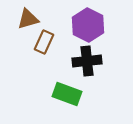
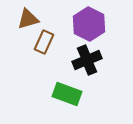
purple hexagon: moved 1 px right, 1 px up
black cross: moved 1 px up; rotated 16 degrees counterclockwise
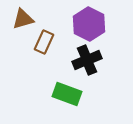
brown triangle: moved 5 px left
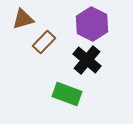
purple hexagon: moved 3 px right
brown rectangle: rotated 20 degrees clockwise
black cross: rotated 28 degrees counterclockwise
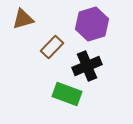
purple hexagon: rotated 16 degrees clockwise
brown rectangle: moved 8 px right, 5 px down
black cross: moved 6 px down; rotated 28 degrees clockwise
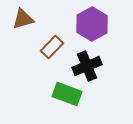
purple hexagon: rotated 12 degrees counterclockwise
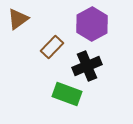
brown triangle: moved 5 px left; rotated 20 degrees counterclockwise
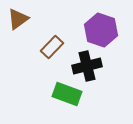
purple hexagon: moved 9 px right, 6 px down; rotated 12 degrees counterclockwise
black cross: rotated 8 degrees clockwise
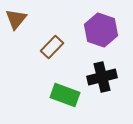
brown triangle: moved 2 px left; rotated 15 degrees counterclockwise
black cross: moved 15 px right, 11 px down
green rectangle: moved 2 px left, 1 px down
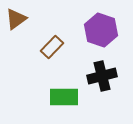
brown triangle: rotated 15 degrees clockwise
black cross: moved 1 px up
green rectangle: moved 1 px left, 2 px down; rotated 20 degrees counterclockwise
